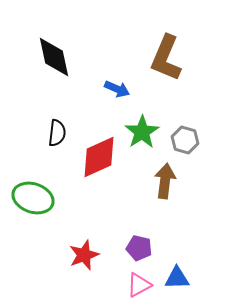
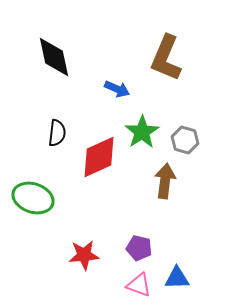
red star: rotated 16 degrees clockwise
pink triangle: rotated 48 degrees clockwise
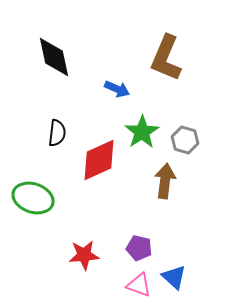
red diamond: moved 3 px down
blue triangle: moved 3 px left, 1 px up; rotated 44 degrees clockwise
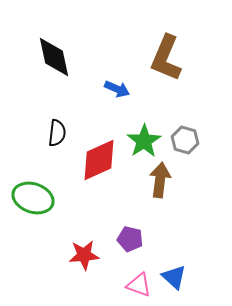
green star: moved 2 px right, 9 px down
brown arrow: moved 5 px left, 1 px up
purple pentagon: moved 9 px left, 9 px up
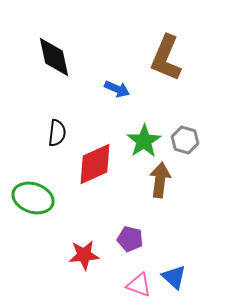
red diamond: moved 4 px left, 4 px down
